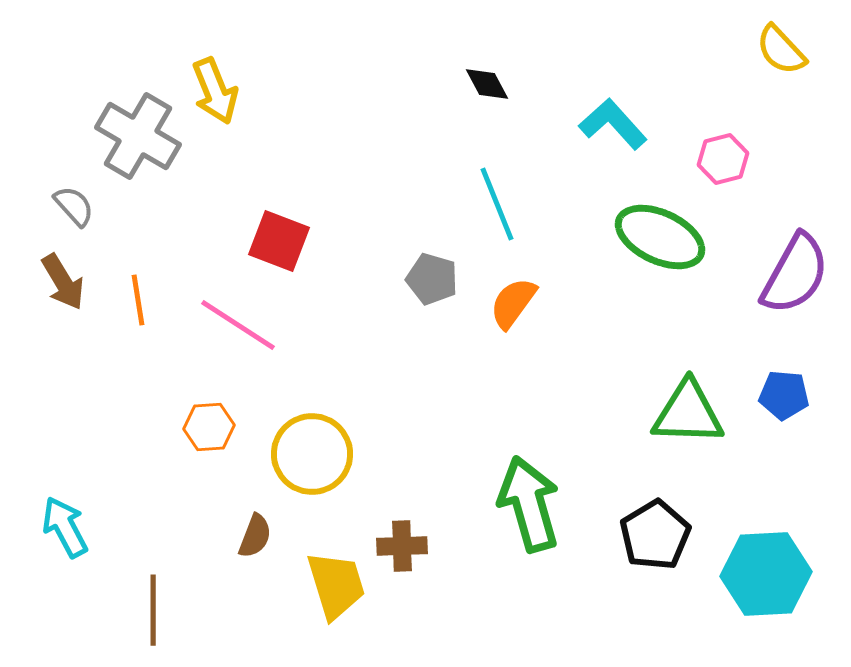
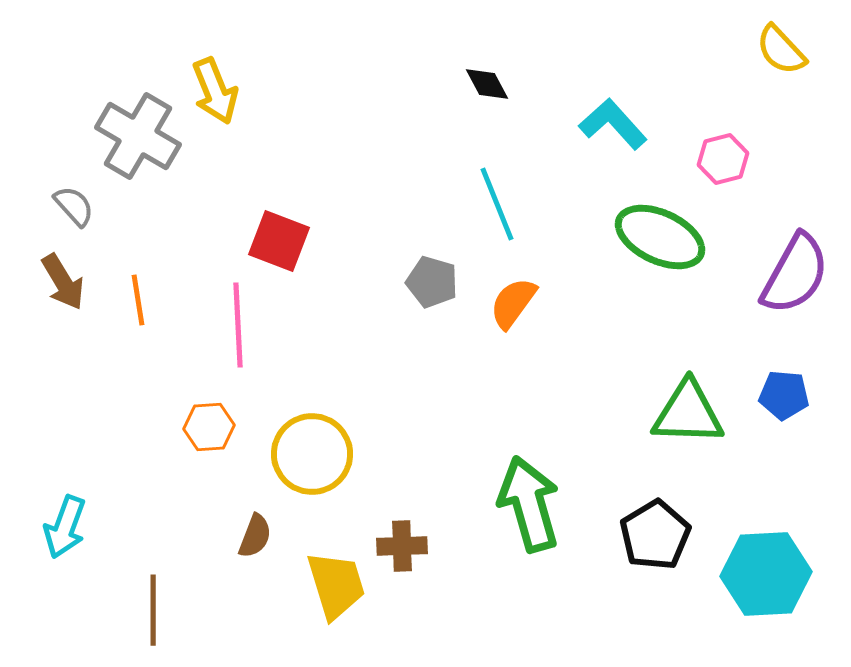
gray pentagon: moved 3 px down
pink line: rotated 54 degrees clockwise
cyan arrow: rotated 132 degrees counterclockwise
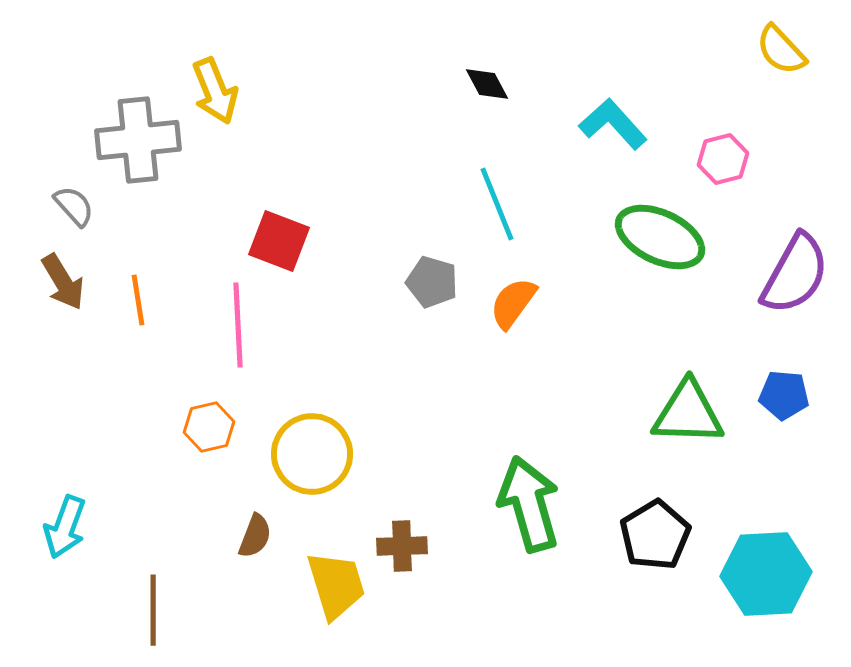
gray cross: moved 4 px down; rotated 36 degrees counterclockwise
orange hexagon: rotated 9 degrees counterclockwise
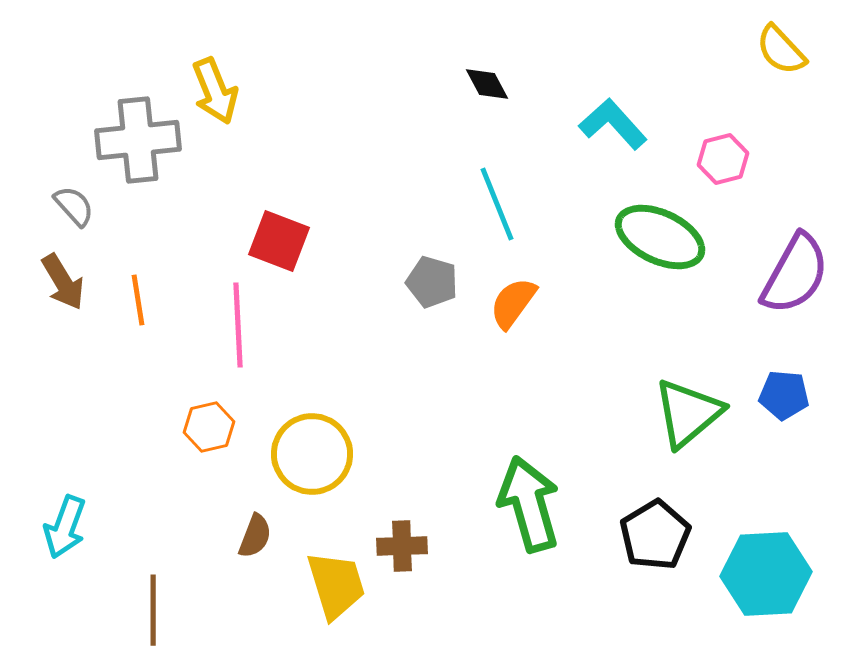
green triangle: rotated 42 degrees counterclockwise
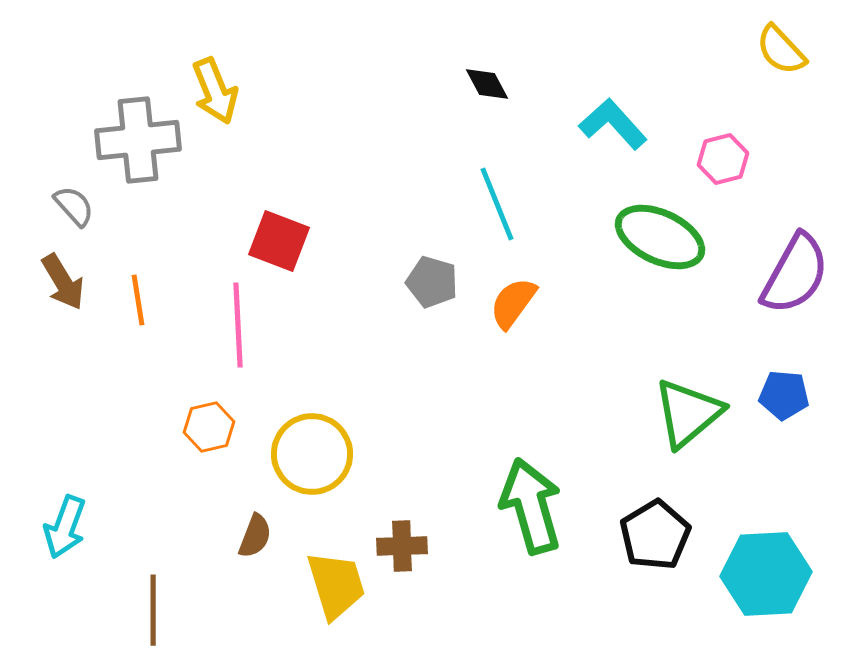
green arrow: moved 2 px right, 2 px down
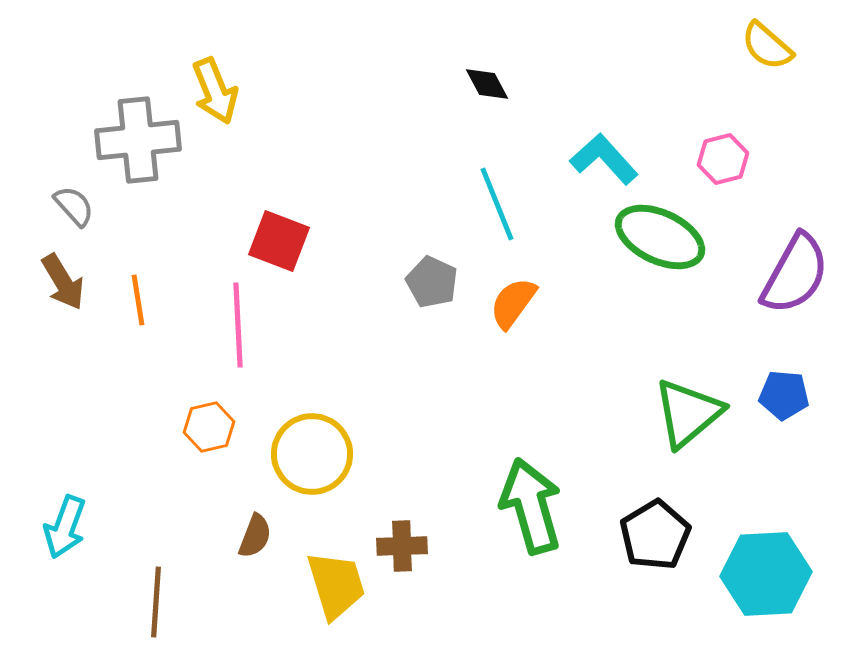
yellow semicircle: moved 14 px left, 4 px up; rotated 6 degrees counterclockwise
cyan L-shape: moved 9 px left, 35 px down
gray pentagon: rotated 9 degrees clockwise
brown line: moved 3 px right, 8 px up; rotated 4 degrees clockwise
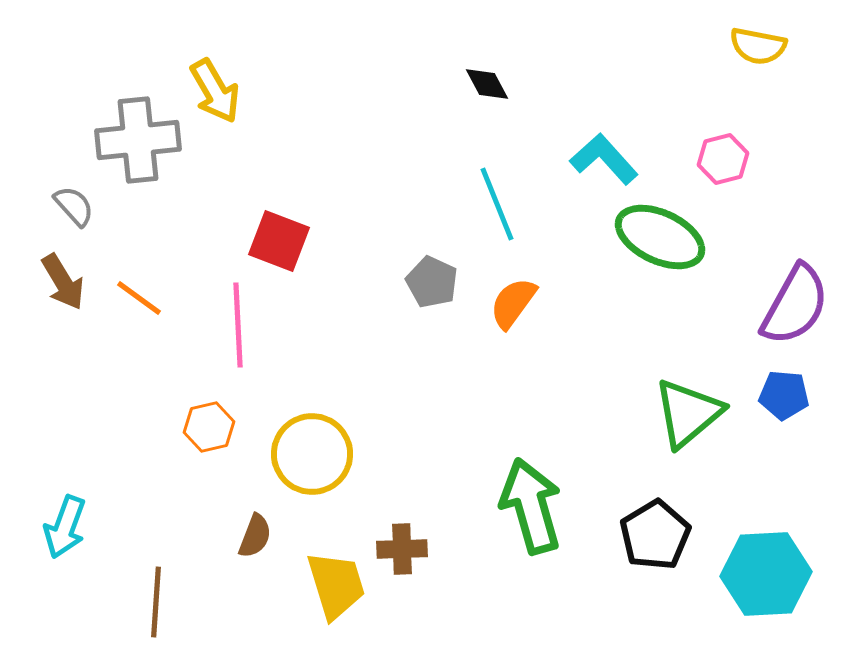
yellow semicircle: moved 9 px left; rotated 30 degrees counterclockwise
yellow arrow: rotated 8 degrees counterclockwise
purple semicircle: moved 31 px down
orange line: moved 1 px right, 2 px up; rotated 45 degrees counterclockwise
brown cross: moved 3 px down
